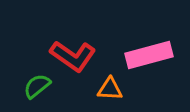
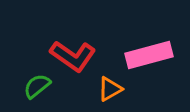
orange triangle: rotated 32 degrees counterclockwise
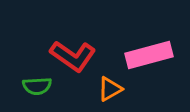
green semicircle: rotated 144 degrees counterclockwise
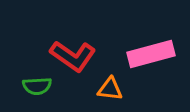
pink rectangle: moved 2 px right, 1 px up
orange triangle: rotated 36 degrees clockwise
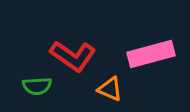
orange triangle: rotated 16 degrees clockwise
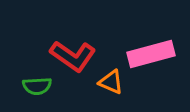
orange triangle: moved 1 px right, 7 px up
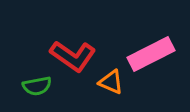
pink rectangle: rotated 12 degrees counterclockwise
green semicircle: rotated 8 degrees counterclockwise
